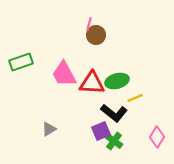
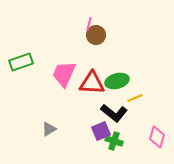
pink trapezoid: rotated 52 degrees clockwise
pink diamond: rotated 15 degrees counterclockwise
green cross: rotated 18 degrees counterclockwise
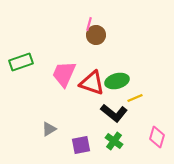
red triangle: rotated 16 degrees clockwise
purple square: moved 20 px left, 14 px down; rotated 12 degrees clockwise
green cross: rotated 18 degrees clockwise
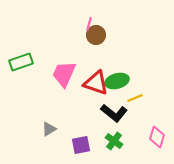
red triangle: moved 4 px right
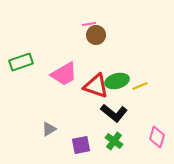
pink line: rotated 64 degrees clockwise
pink trapezoid: rotated 144 degrees counterclockwise
red triangle: moved 3 px down
yellow line: moved 5 px right, 12 px up
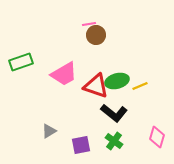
gray triangle: moved 2 px down
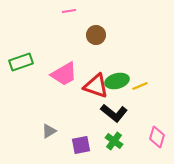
pink line: moved 20 px left, 13 px up
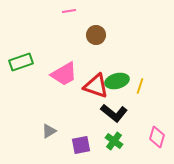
yellow line: rotated 49 degrees counterclockwise
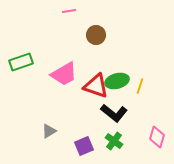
purple square: moved 3 px right, 1 px down; rotated 12 degrees counterclockwise
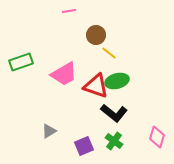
yellow line: moved 31 px left, 33 px up; rotated 70 degrees counterclockwise
